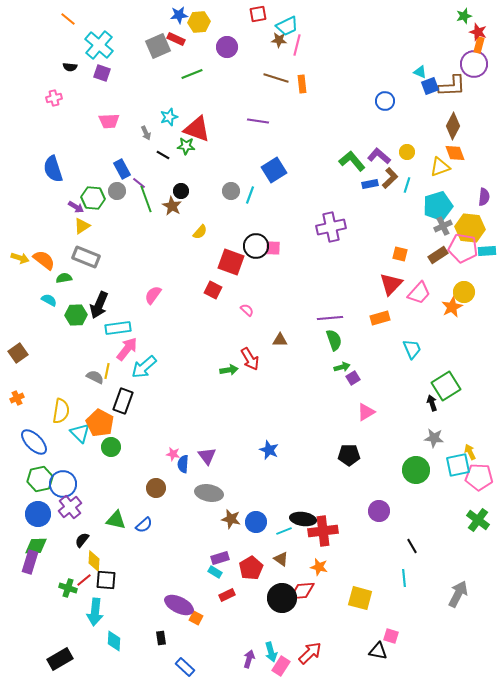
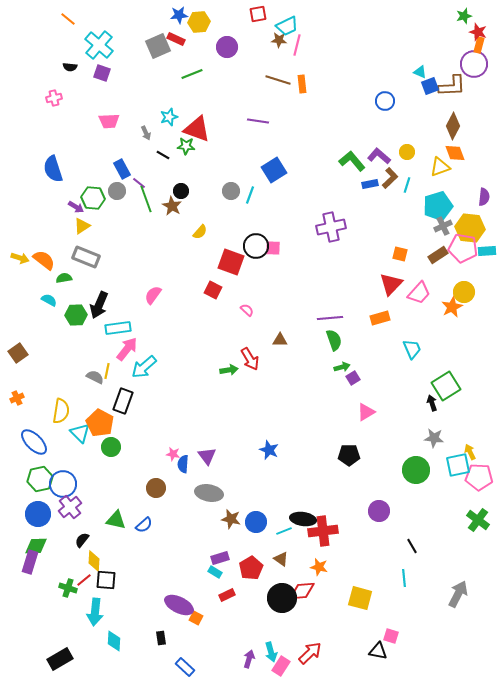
brown line at (276, 78): moved 2 px right, 2 px down
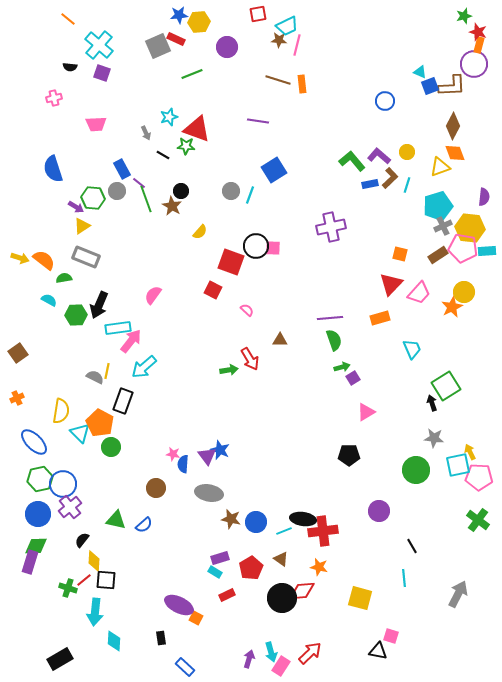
pink trapezoid at (109, 121): moved 13 px left, 3 px down
pink arrow at (127, 349): moved 4 px right, 8 px up
blue star at (269, 450): moved 49 px left
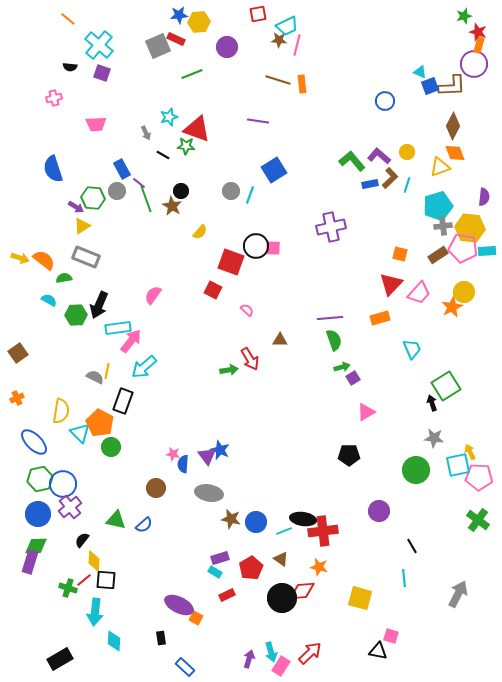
gray cross at (443, 226): rotated 18 degrees clockwise
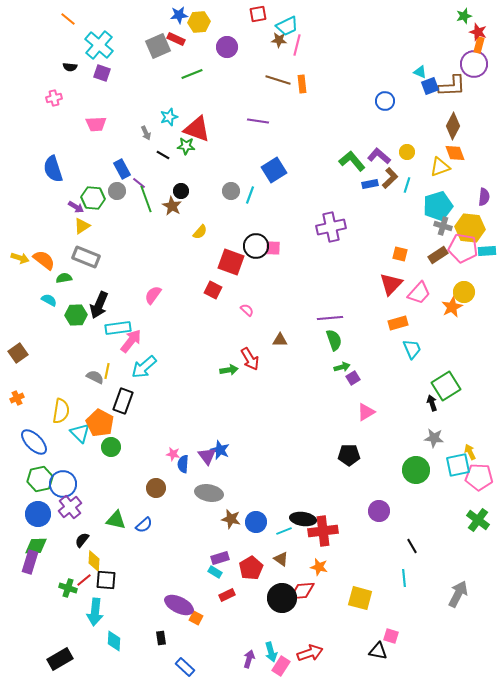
gray cross at (443, 226): rotated 24 degrees clockwise
orange rectangle at (380, 318): moved 18 px right, 5 px down
red arrow at (310, 653): rotated 25 degrees clockwise
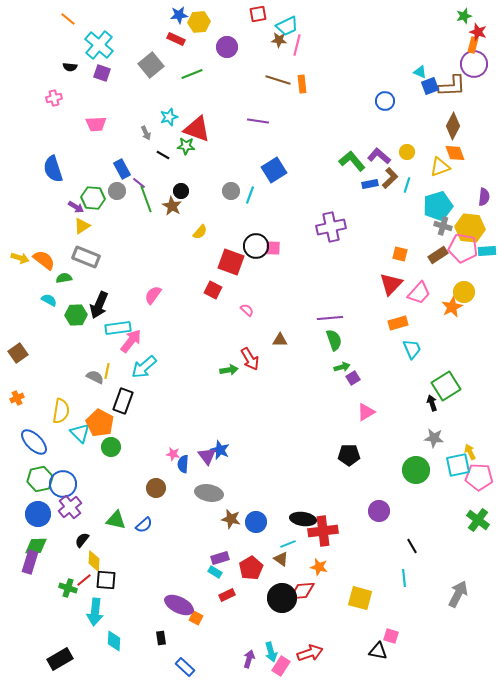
orange rectangle at (479, 45): moved 6 px left
gray square at (158, 46): moved 7 px left, 19 px down; rotated 15 degrees counterclockwise
cyan line at (284, 531): moved 4 px right, 13 px down
